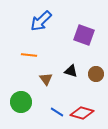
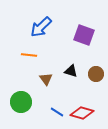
blue arrow: moved 6 px down
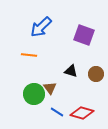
brown triangle: moved 4 px right, 9 px down
green circle: moved 13 px right, 8 px up
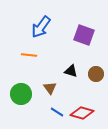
blue arrow: rotated 10 degrees counterclockwise
green circle: moved 13 px left
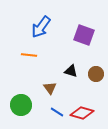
green circle: moved 11 px down
